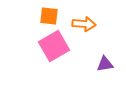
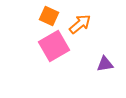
orange square: rotated 18 degrees clockwise
orange arrow: moved 4 px left; rotated 45 degrees counterclockwise
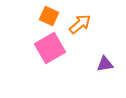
pink square: moved 4 px left, 2 px down
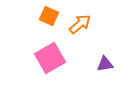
pink square: moved 10 px down
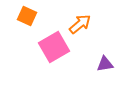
orange square: moved 22 px left
pink square: moved 4 px right, 11 px up
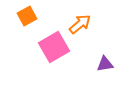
orange square: rotated 36 degrees clockwise
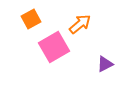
orange square: moved 4 px right, 3 px down
purple triangle: rotated 18 degrees counterclockwise
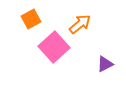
pink square: rotated 12 degrees counterclockwise
